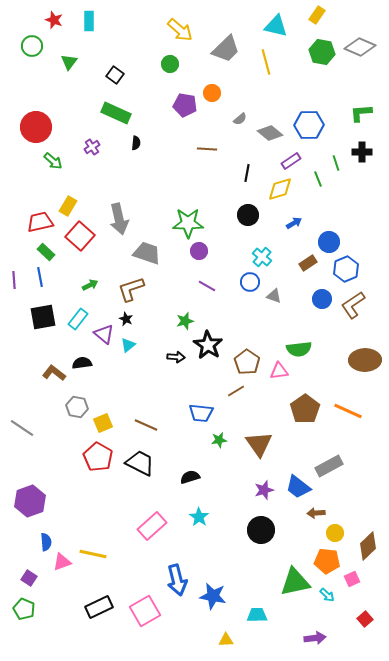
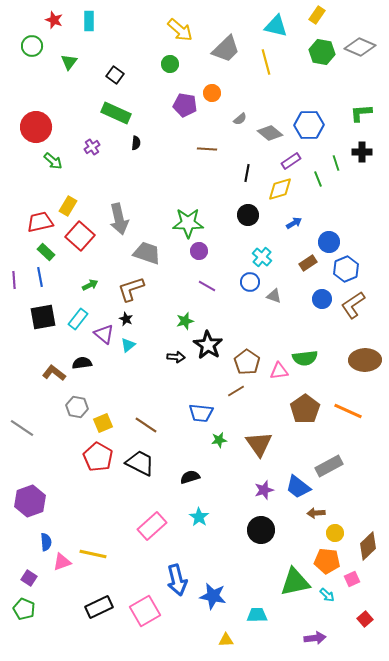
green semicircle at (299, 349): moved 6 px right, 9 px down
brown line at (146, 425): rotated 10 degrees clockwise
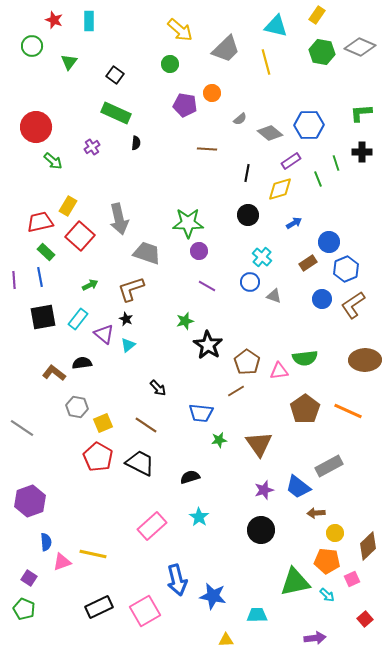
black arrow at (176, 357): moved 18 px left, 31 px down; rotated 42 degrees clockwise
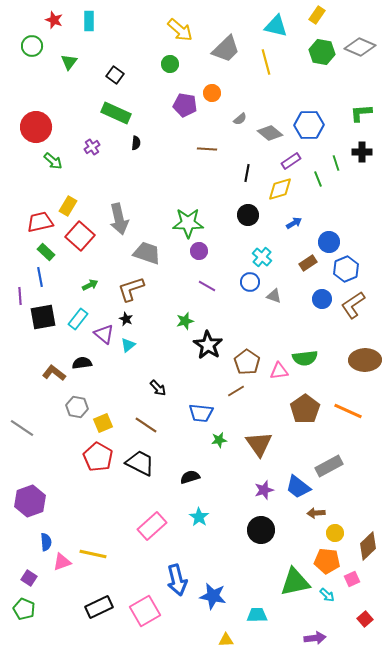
purple line at (14, 280): moved 6 px right, 16 px down
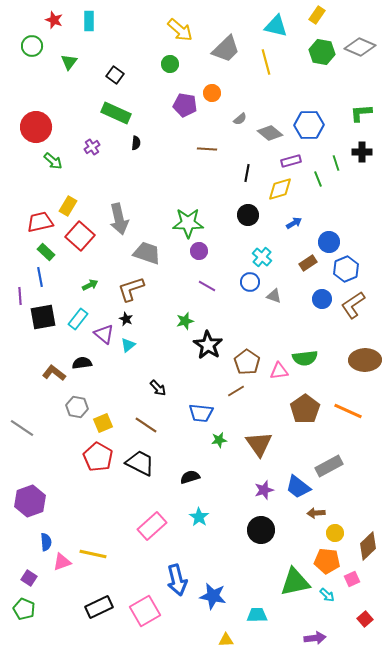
purple rectangle at (291, 161): rotated 18 degrees clockwise
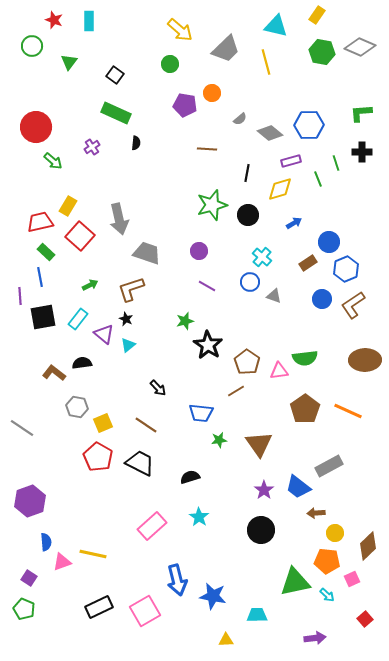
green star at (188, 223): moved 24 px right, 18 px up; rotated 16 degrees counterclockwise
purple star at (264, 490): rotated 18 degrees counterclockwise
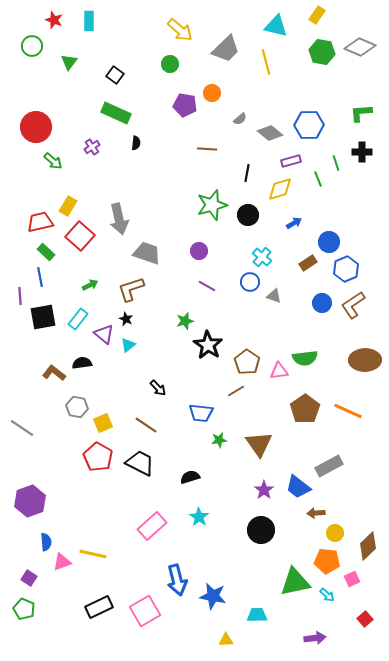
blue circle at (322, 299): moved 4 px down
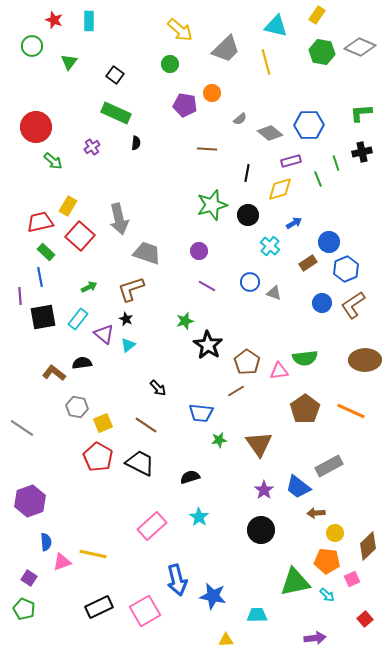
black cross at (362, 152): rotated 12 degrees counterclockwise
cyan cross at (262, 257): moved 8 px right, 11 px up
green arrow at (90, 285): moved 1 px left, 2 px down
gray triangle at (274, 296): moved 3 px up
orange line at (348, 411): moved 3 px right
